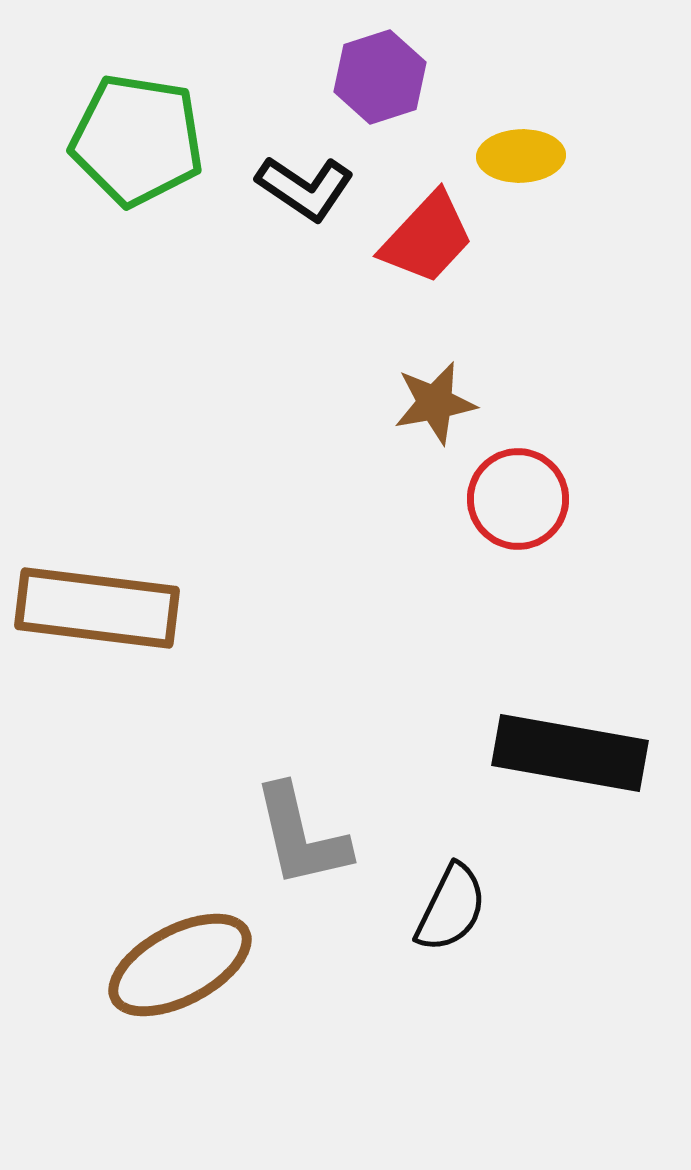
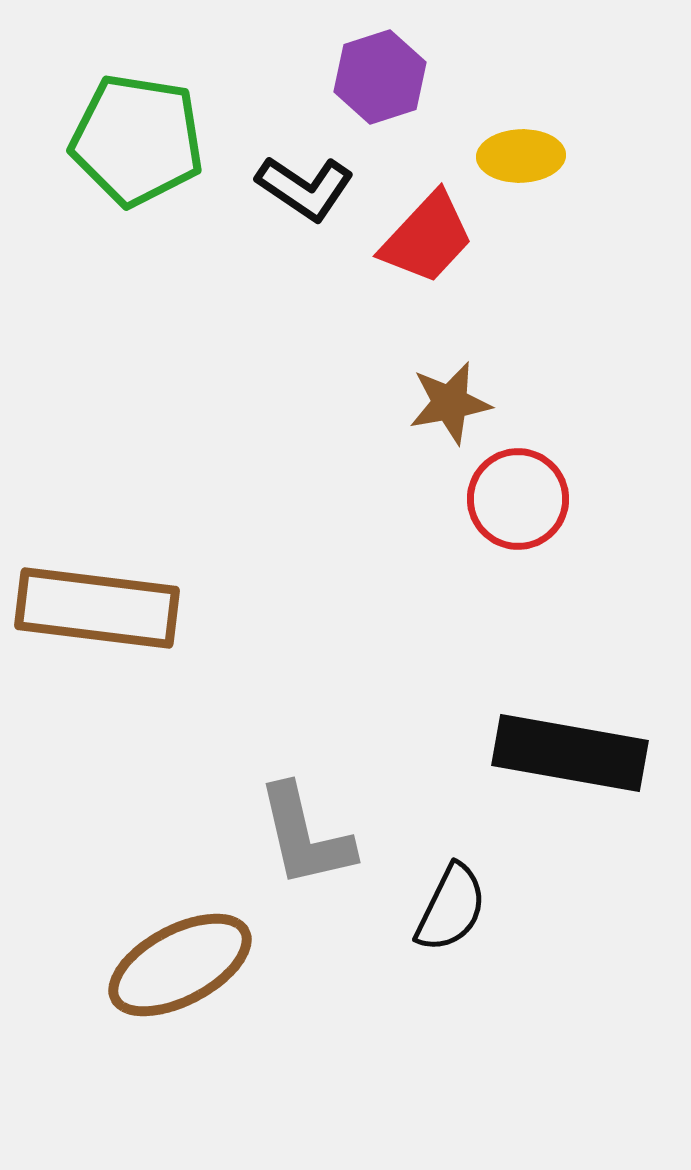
brown star: moved 15 px right
gray L-shape: moved 4 px right
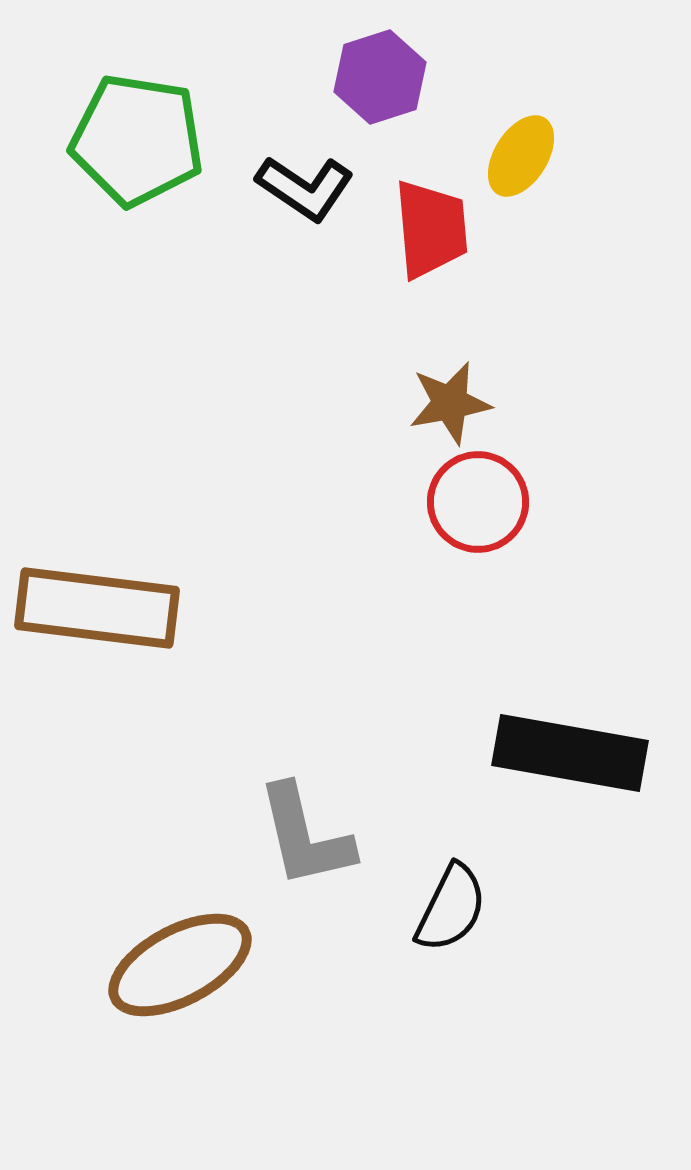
yellow ellipse: rotated 56 degrees counterclockwise
red trapezoid: moved 4 px right, 9 px up; rotated 48 degrees counterclockwise
red circle: moved 40 px left, 3 px down
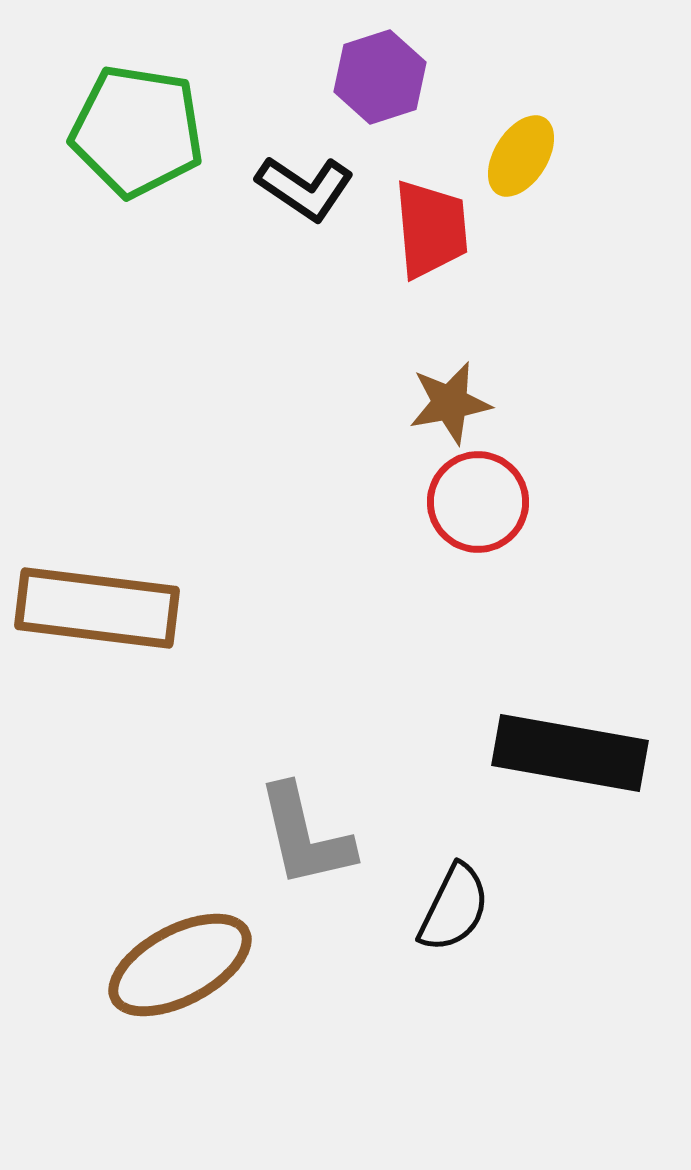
green pentagon: moved 9 px up
black semicircle: moved 3 px right
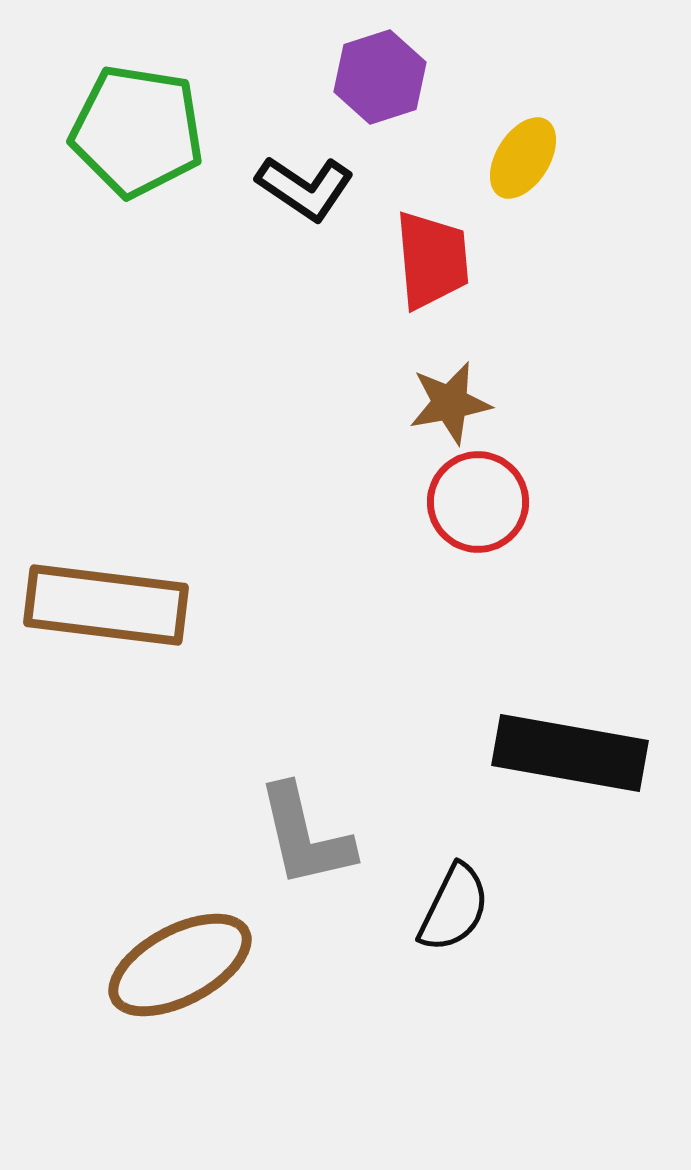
yellow ellipse: moved 2 px right, 2 px down
red trapezoid: moved 1 px right, 31 px down
brown rectangle: moved 9 px right, 3 px up
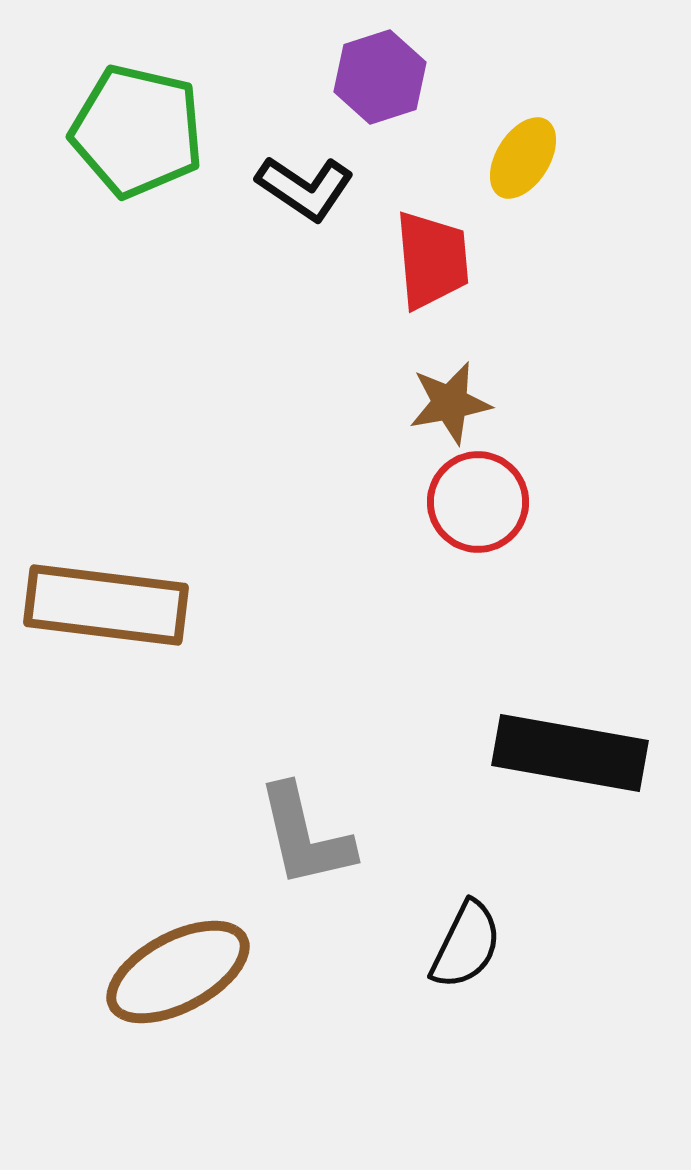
green pentagon: rotated 4 degrees clockwise
black semicircle: moved 12 px right, 37 px down
brown ellipse: moved 2 px left, 7 px down
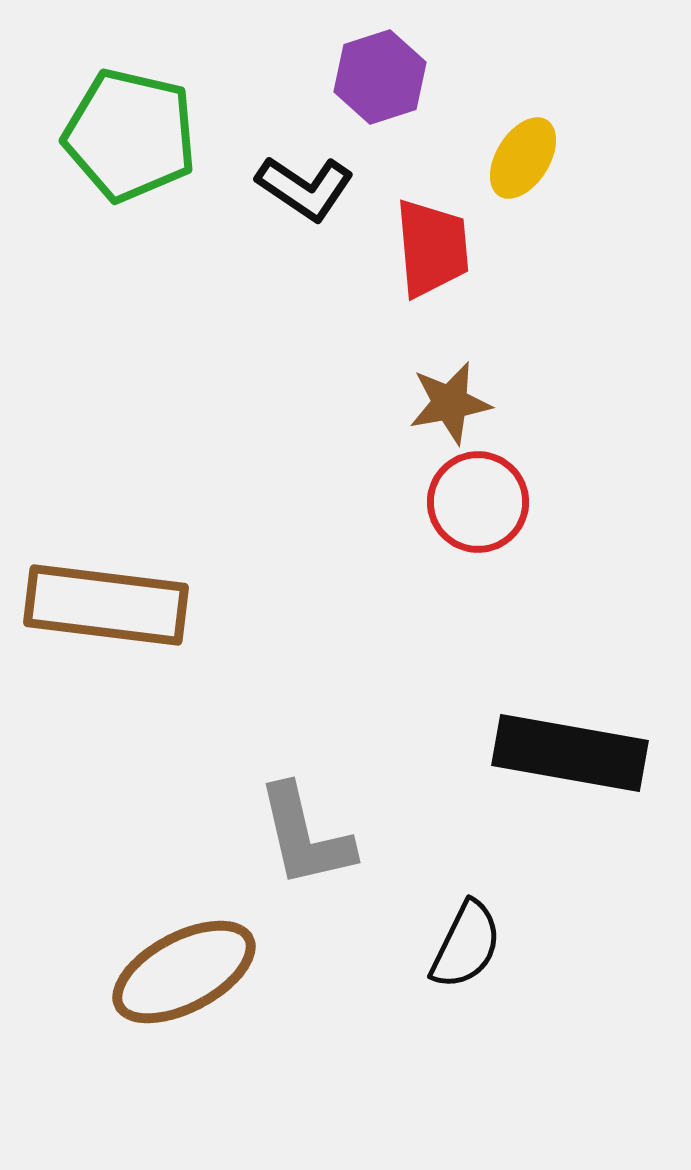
green pentagon: moved 7 px left, 4 px down
red trapezoid: moved 12 px up
brown ellipse: moved 6 px right
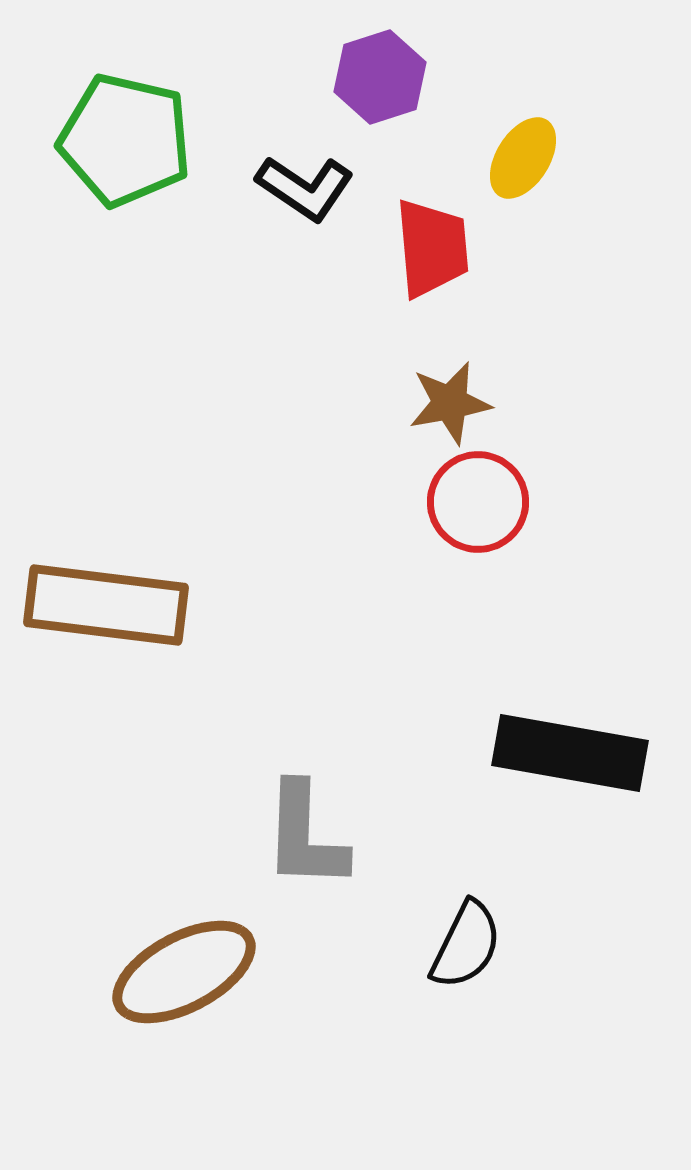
green pentagon: moved 5 px left, 5 px down
gray L-shape: rotated 15 degrees clockwise
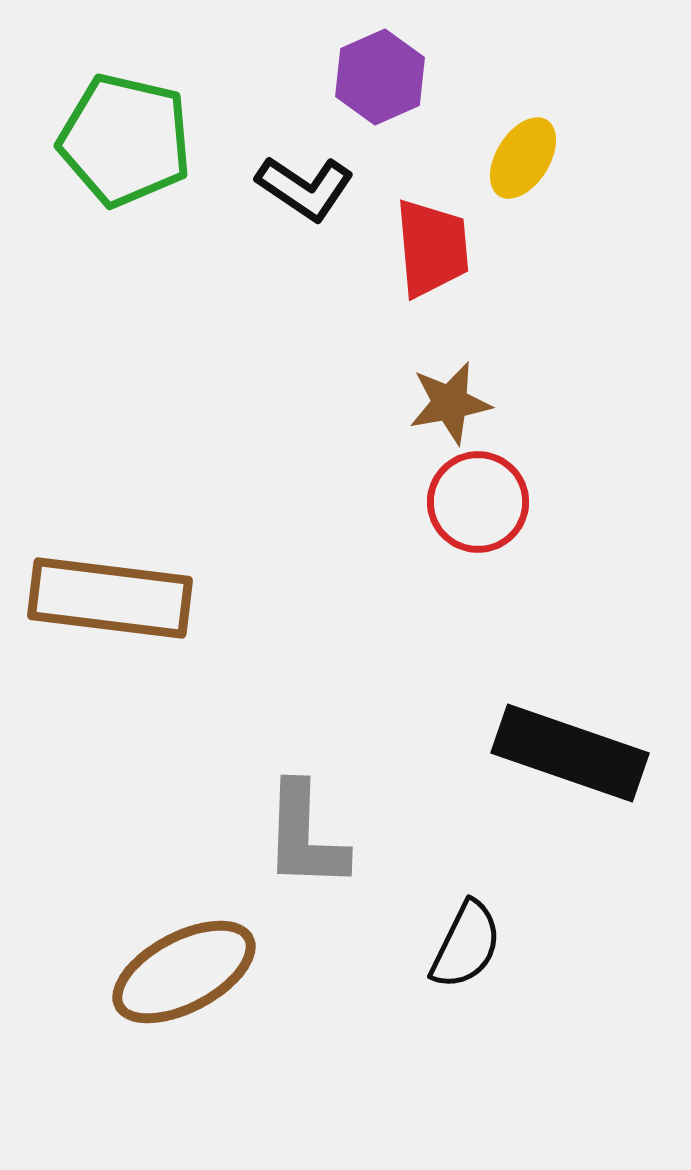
purple hexagon: rotated 6 degrees counterclockwise
brown rectangle: moved 4 px right, 7 px up
black rectangle: rotated 9 degrees clockwise
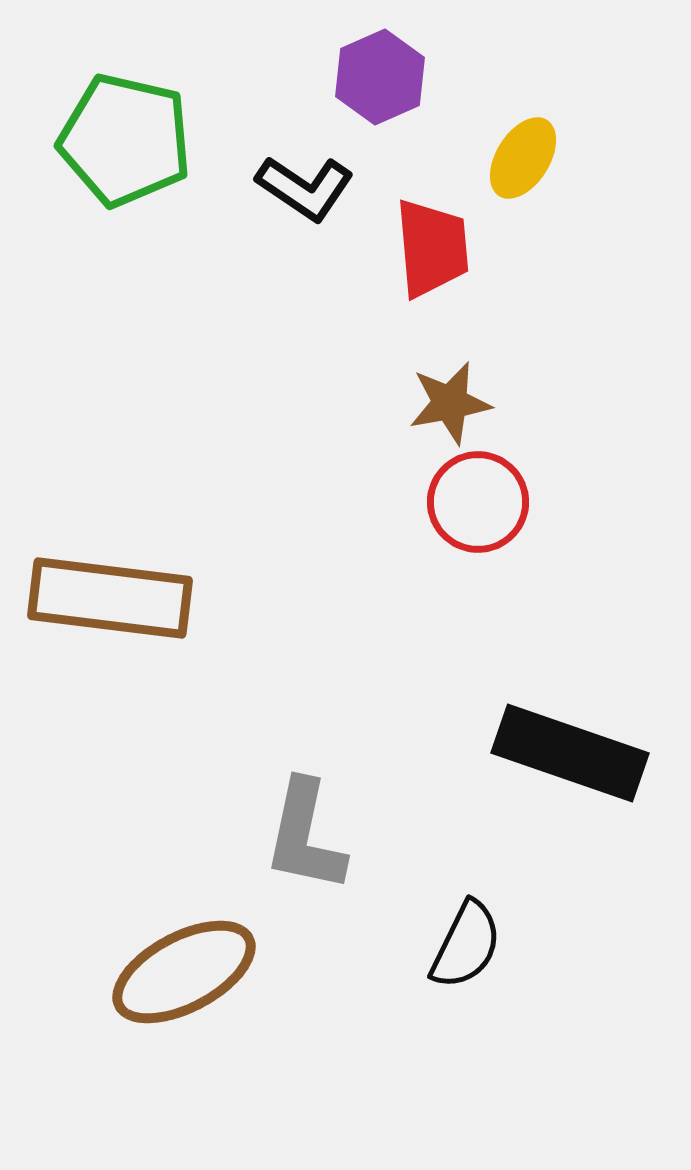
gray L-shape: rotated 10 degrees clockwise
